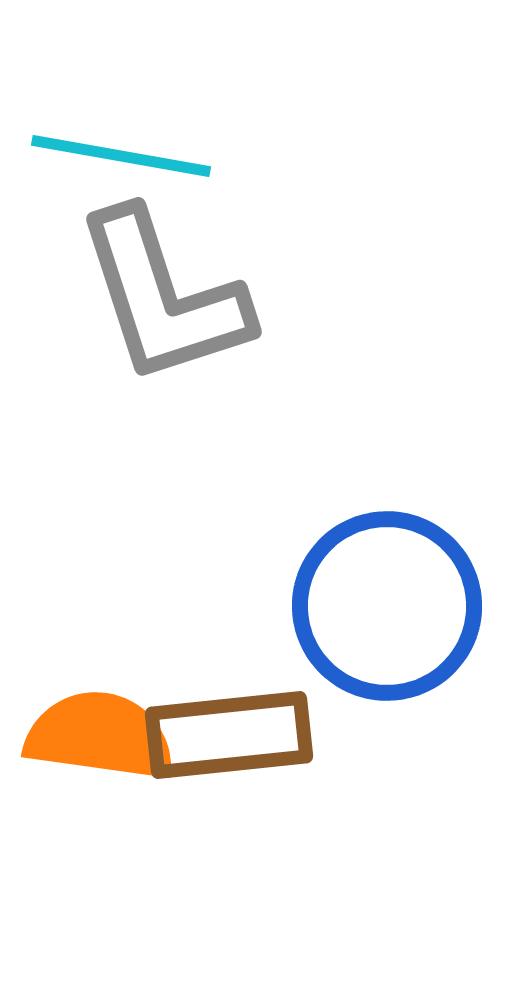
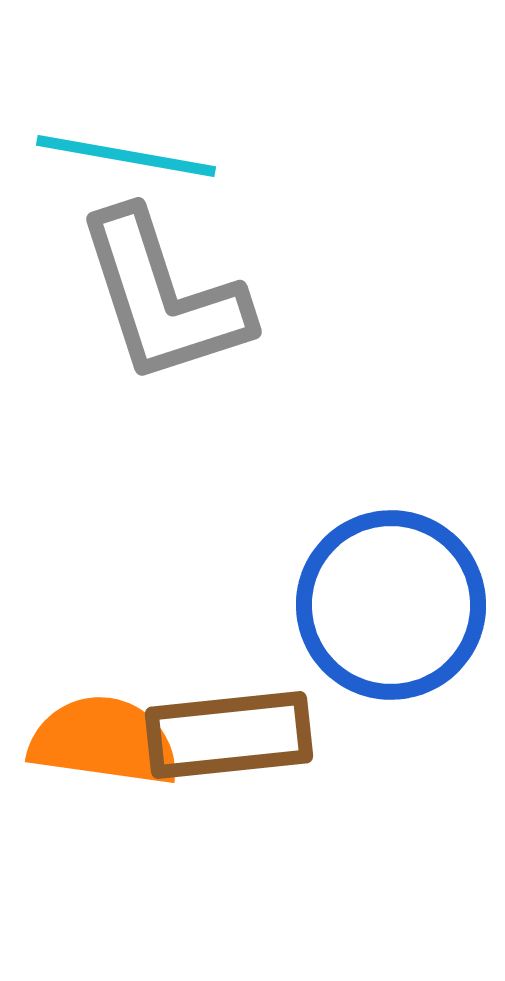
cyan line: moved 5 px right
blue circle: moved 4 px right, 1 px up
orange semicircle: moved 4 px right, 5 px down
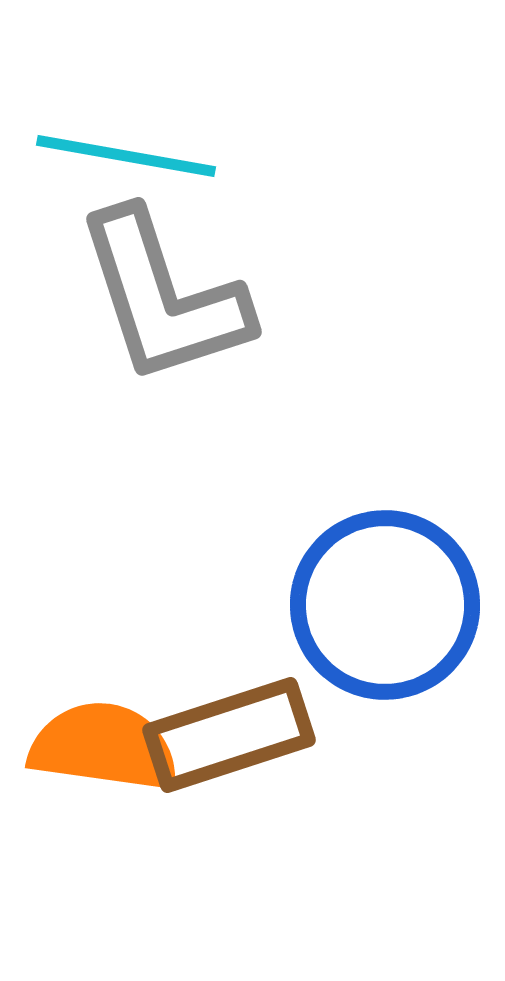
blue circle: moved 6 px left
brown rectangle: rotated 12 degrees counterclockwise
orange semicircle: moved 6 px down
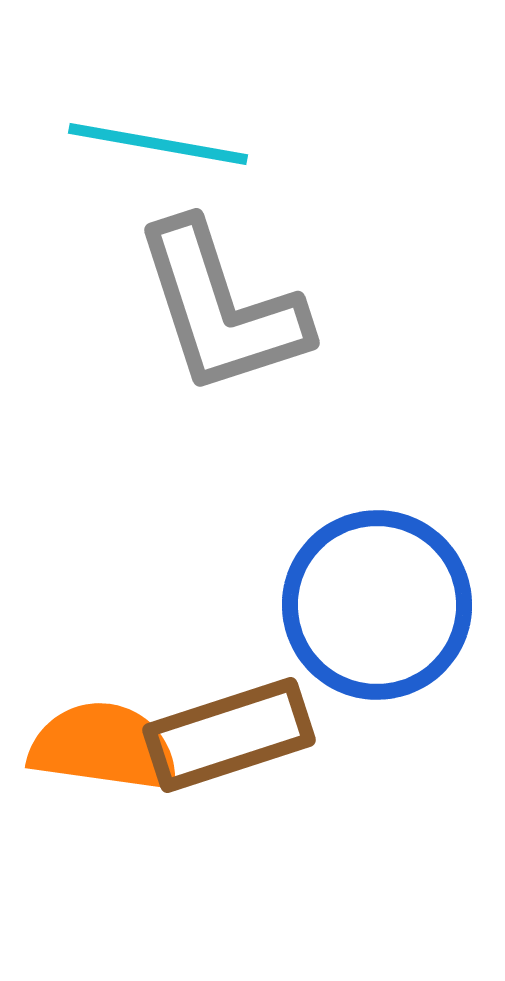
cyan line: moved 32 px right, 12 px up
gray L-shape: moved 58 px right, 11 px down
blue circle: moved 8 px left
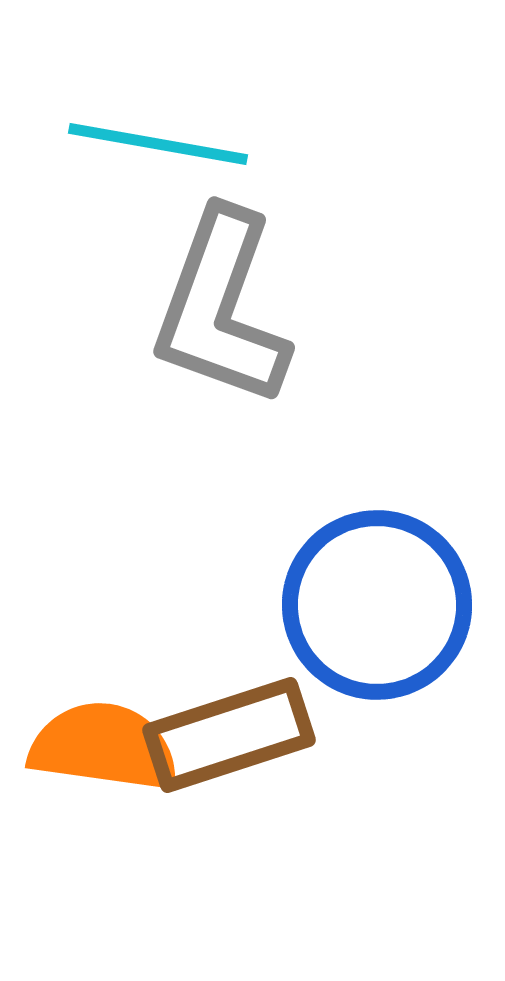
gray L-shape: rotated 38 degrees clockwise
